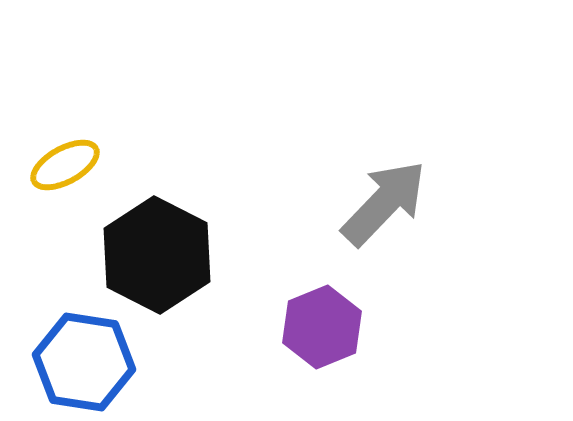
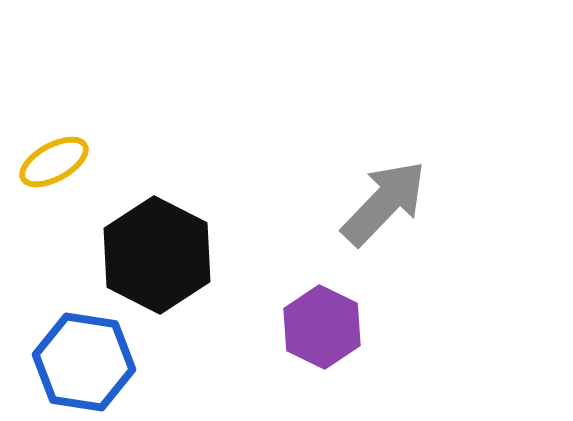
yellow ellipse: moved 11 px left, 3 px up
purple hexagon: rotated 12 degrees counterclockwise
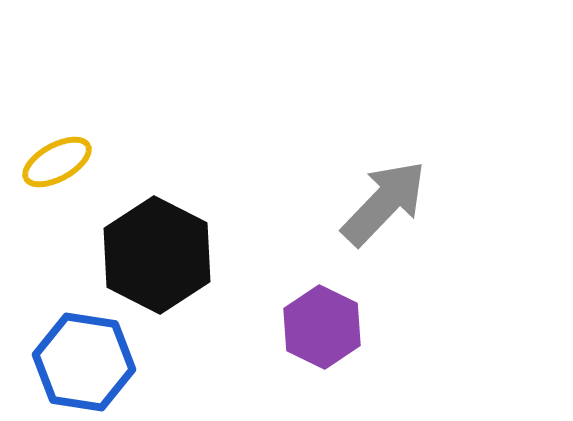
yellow ellipse: moved 3 px right
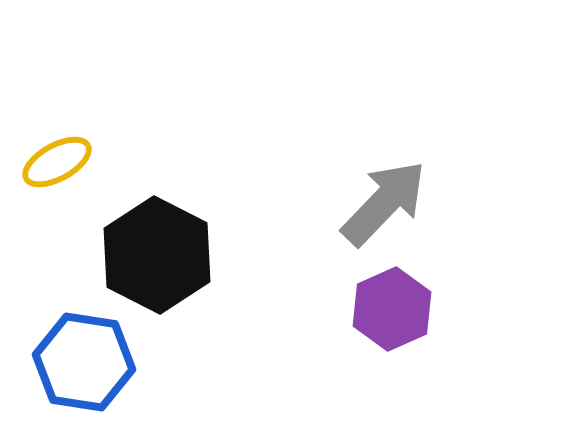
purple hexagon: moved 70 px right, 18 px up; rotated 10 degrees clockwise
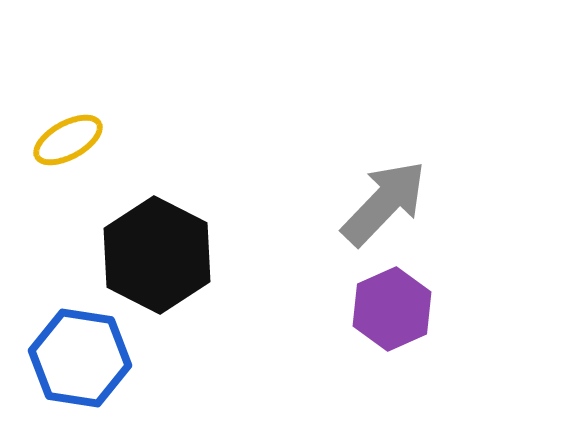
yellow ellipse: moved 11 px right, 22 px up
blue hexagon: moved 4 px left, 4 px up
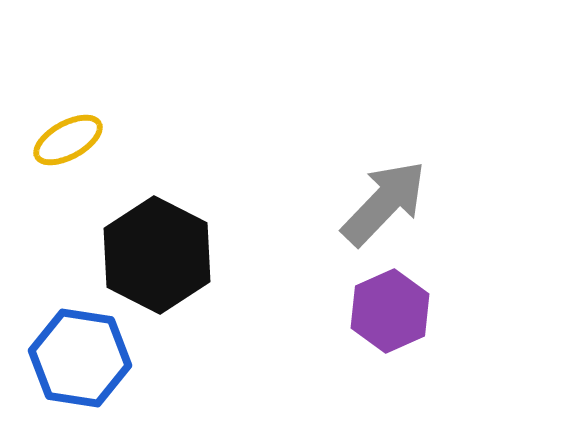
purple hexagon: moved 2 px left, 2 px down
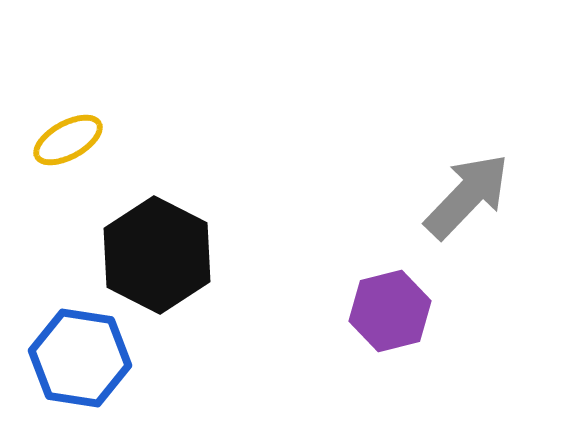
gray arrow: moved 83 px right, 7 px up
purple hexagon: rotated 10 degrees clockwise
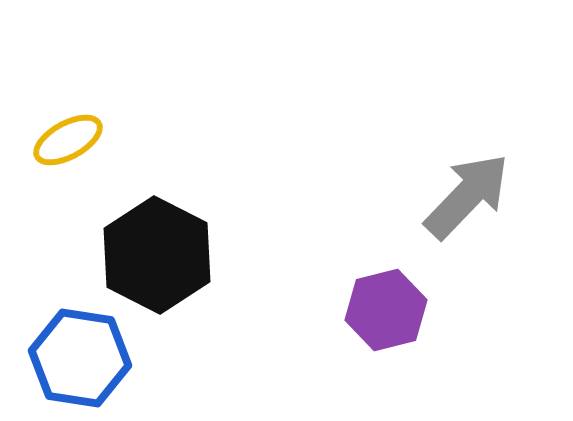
purple hexagon: moved 4 px left, 1 px up
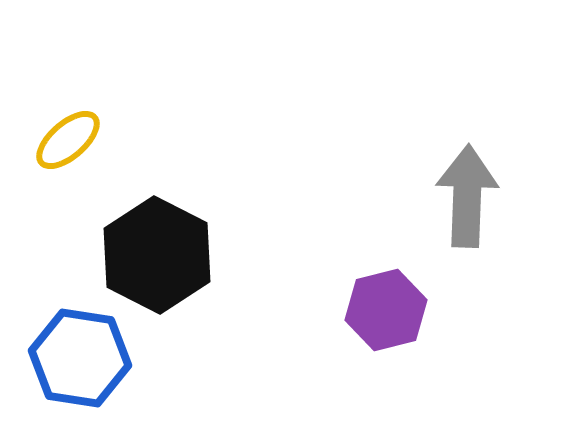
yellow ellipse: rotated 12 degrees counterclockwise
gray arrow: rotated 42 degrees counterclockwise
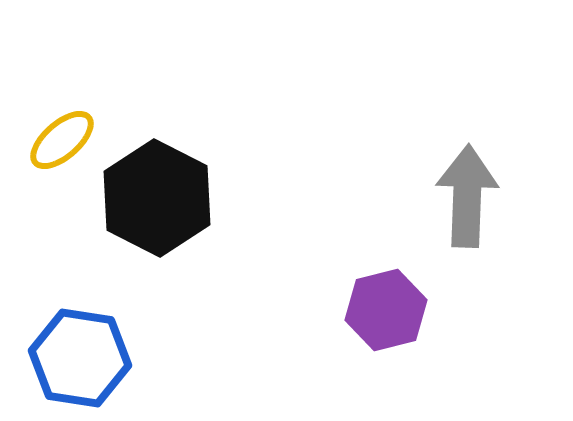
yellow ellipse: moved 6 px left
black hexagon: moved 57 px up
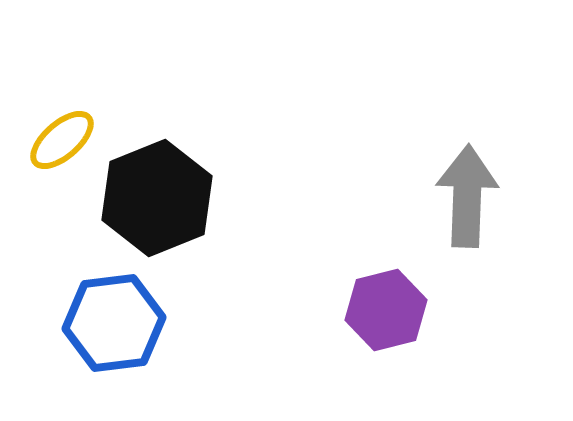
black hexagon: rotated 11 degrees clockwise
blue hexagon: moved 34 px right, 35 px up; rotated 16 degrees counterclockwise
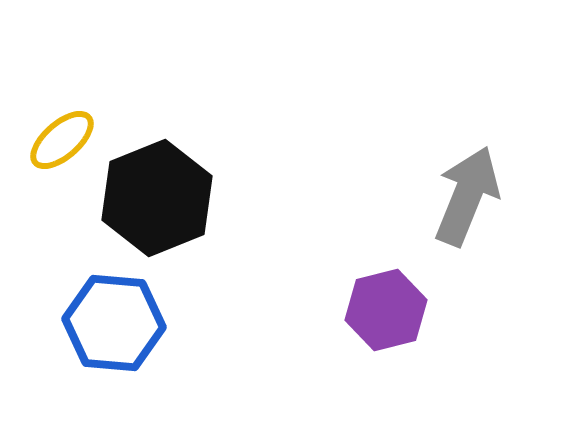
gray arrow: rotated 20 degrees clockwise
blue hexagon: rotated 12 degrees clockwise
